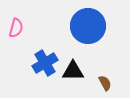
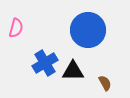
blue circle: moved 4 px down
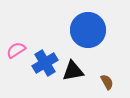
pink semicircle: moved 22 px down; rotated 138 degrees counterclockwise
black triangle: rotated 10 degrees counterclockwise
brown semicircle: moved 2 px right, 1 px up
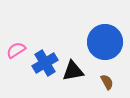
blue circle: moved 17 px right, 12 px down
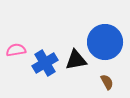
pink semicircle: rotated 24 degrees clockwise
black triangle: moved 3 px right, 11 px up
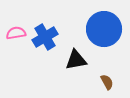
blue circle: moved 1 px left, 13 px up
pink semicircle: moved 17 px up
blue cross: moved 26 px up
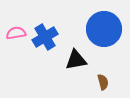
brown semicircle: moved 4 px left; rotated 14 degrees clockwise
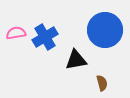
blue circle: moved 1 px right, 1 px down
brown semicircle: moved 1 px left, 1 px down
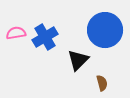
black triangle: moved 2 px right; rotated 35 degrees counterclockwise
